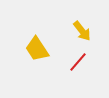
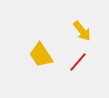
yellow trapezoid: moved 4 px right, 6 px down
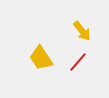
yellow trapezoid: moved 3 px down
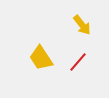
yellow arrow: moved 6 px up
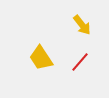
red line: moved 2 px right
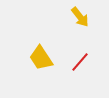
yellow arrow: moved 2 px left, 8 px up
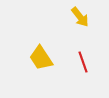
red line: moved 3 px right; rotated 60 degrees counterclockwise
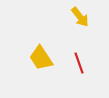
red line: moved 4 px left, 1 px down
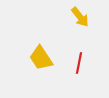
red line: rotated 30 degrees clockwise
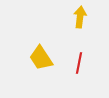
yellow arrow: rotated 135 degrees counterclockwise
